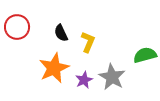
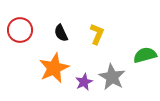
red circle: moved 3 px right, 3 px down
yellow L-shape: moved 9 px right, 8 px up
purple star: moved 2 px down
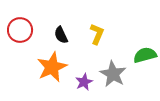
black semicircle: moved 2 px down
orange star: moved 2 px left, 1 px up
gray star: moved 1 px right, 3 px up
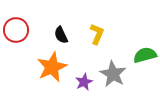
red circle: moved 4 px left
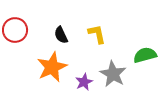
red circle: moved 1 px left
yellow L-shape: rotated 35 degrees counterclockwise
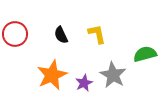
red circle: moved 4 px down
green semicircle: moved 1 px up
orange star: moved 8 px down
gray star: moved 1 px down
purple star: moved 1 px down
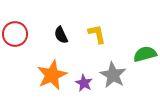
purple star: rotated 18 degrees counterclockwise
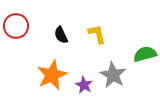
red circle: moved 1 px right, 8 px up
purple star: moved 2 px down
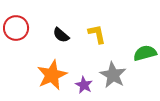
red circle: moved 2 px down
black semicircle: rotated 24 degrees counterclockwise
green semicircle: moved 1 px up
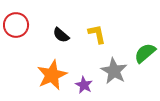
red circle: moved 3 px up
green semicircle: rotated 25 degrees counterclockwise
gray star: moved 1 px right, 4 px up
